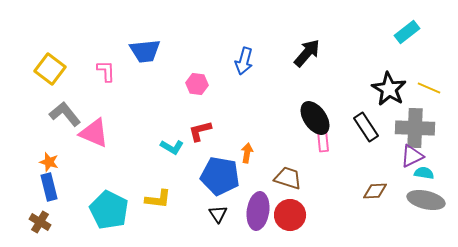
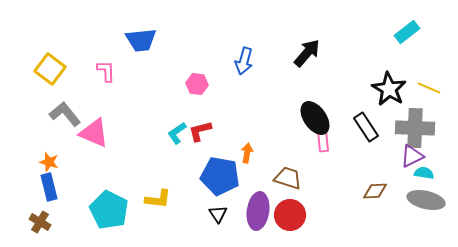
blue trapezoid: moved 4 px left, 11 px up
cyan L-shape: moved 5 px right, 14 px up; rotated 115 degrees clockwise
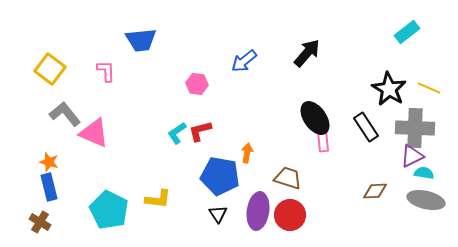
blue arrow: rotated 36 degrees clockwise
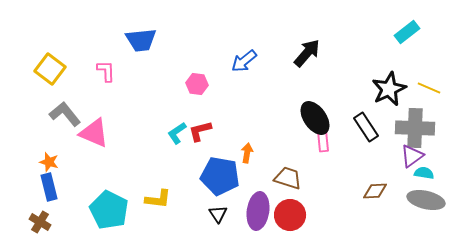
black star: rotated 16 degrees clockwise
purple triangle: rotated 10 degrees counterclockwise
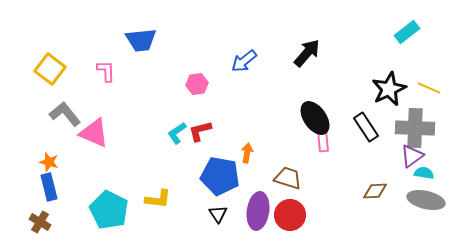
pink hexagon: rotated 15 degrees counterclockwise
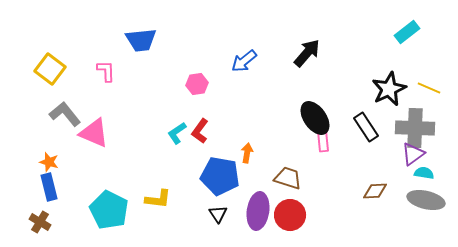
red L-shape: rotated 40 degrees counterclockwise
purple triangle: moved 1 px right, 2 px up
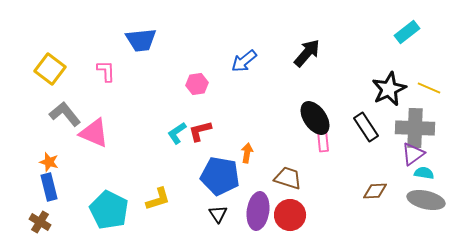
red L-shape: rotated 40 degrees clockwise
yellow L-shape: rotated 24 degrees counterclockwise
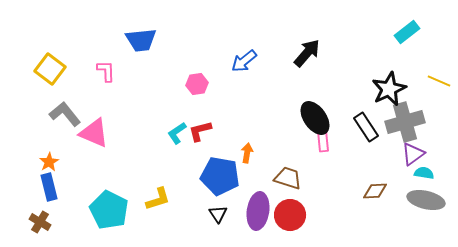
yellow line: moved 10 px right, 7 px up
gray cross: moved 10 px left, 6 px up; rotated 18 degrees counterclockwise
orange star: rotated 24 degrees clockwise
